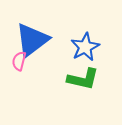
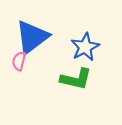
blue triangle: moved 3 px up
green L-shape: moved 7 px left
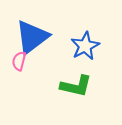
blue star: moved 1 px up
green L-shape: moved 7 px down
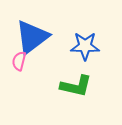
blue star: rotated 28 degrees clockwise
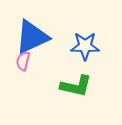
blue triangle: rotated 12 degrees clockwise
pink semicircle: moved 4 px right
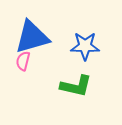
blue triangle: rotated 9 degrees clockwise
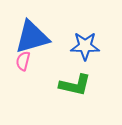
green L-shape: moved 1 px left, 1 px up
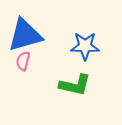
blue triangle: moved 7 px left, 2 px up
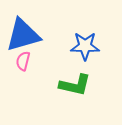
blue triangle: moved 2 px left
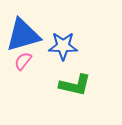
blue star: moved 22 px left
pink semicircle: rotated 24 degrees clockwise
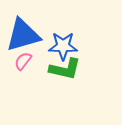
green L-shape: moved 10 px left, 16 px up
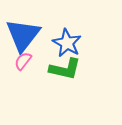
blue triangle: rotated 36 degrees counterclockwise
blue star: moved 4 px right, 3 px up; rotated 28 degrees clockwise
